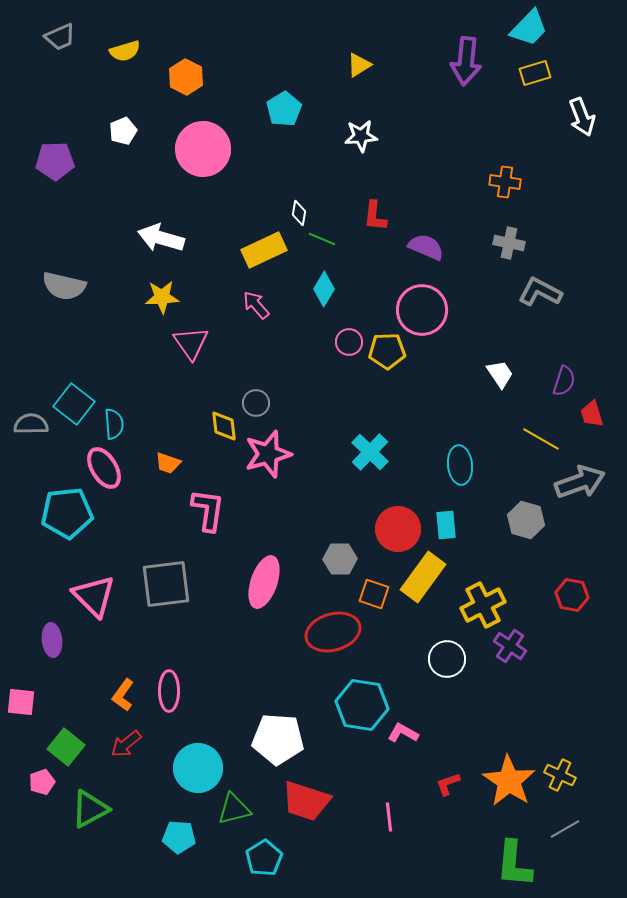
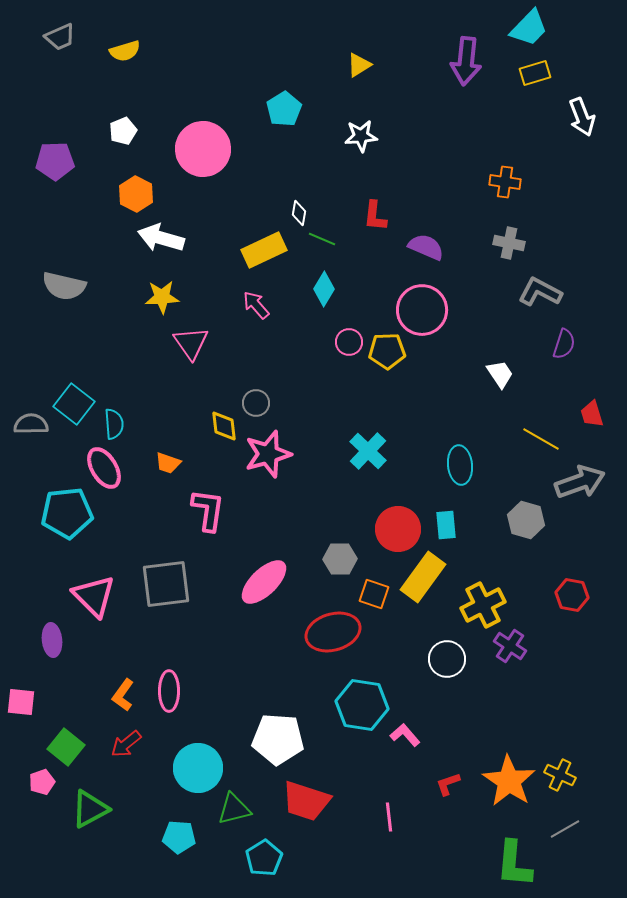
orange hexagon at (186, 77): moved 50 px left, 117 px down
purple semicircle at (564, 381): moved 37 px up
cyan cross at (370, 452): moved 2 px left, 1 px up
pink ellipse at (264, 582): rotated 27 degrees clockwise
pink L-shape at (403, 733): moved 2 px right, 2 px down; rotated 20 degrees clockwise
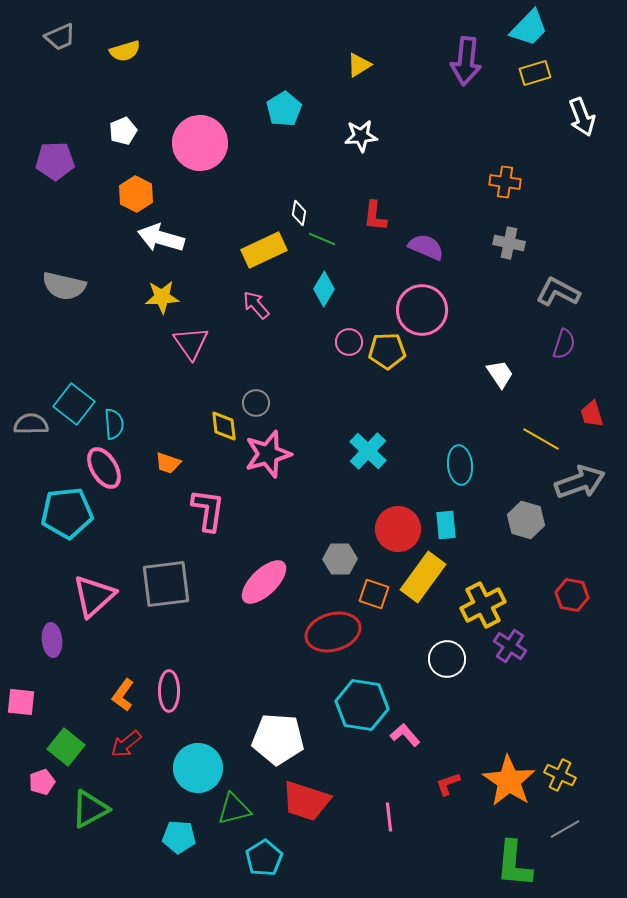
pink circle at (203, 149): moved 3 px left, 6 px up
gray L-shape at (540, 292): moved 18 px right
pink triangle at (94, 596): rotated 33 degrees clockwise
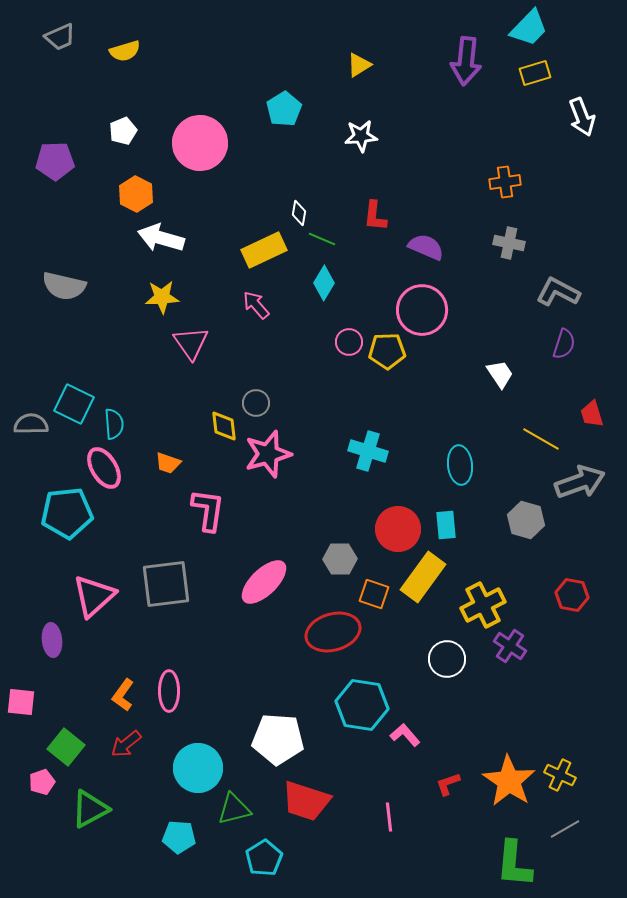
orange cross at (505, 182): rotated 16 degrees counterclockwise
cyan diamond at (324, 289): moved 6 px up
cyan square at (74, 404): rotated 12 degrees counterclockwise
cyan cross at (368, 451): rotated 27 degrees counterclockwise
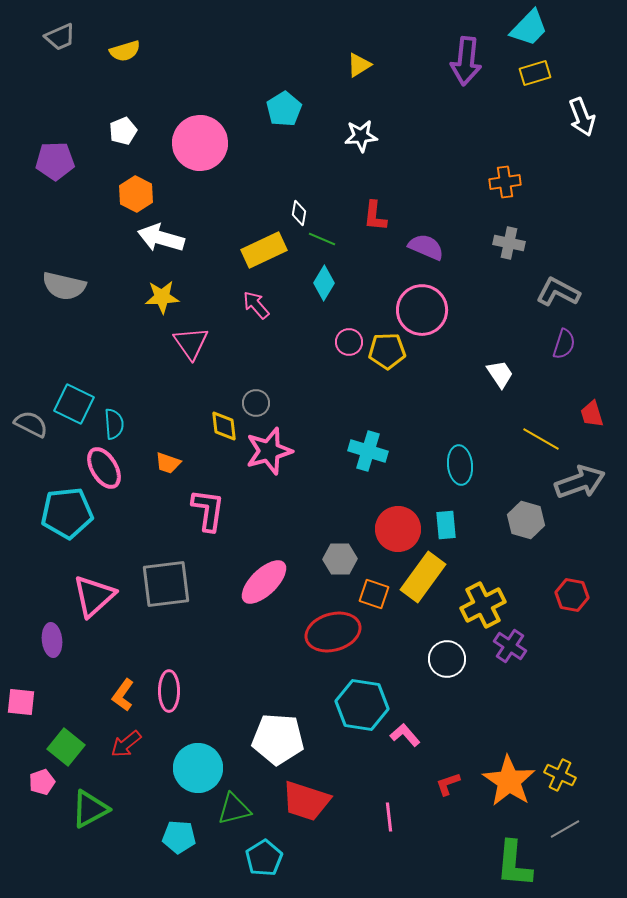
gray semicircle at (31, 424): rotated 28 degrees clockwise
pink star at (268, 454): moved 1 px right, 3 px up
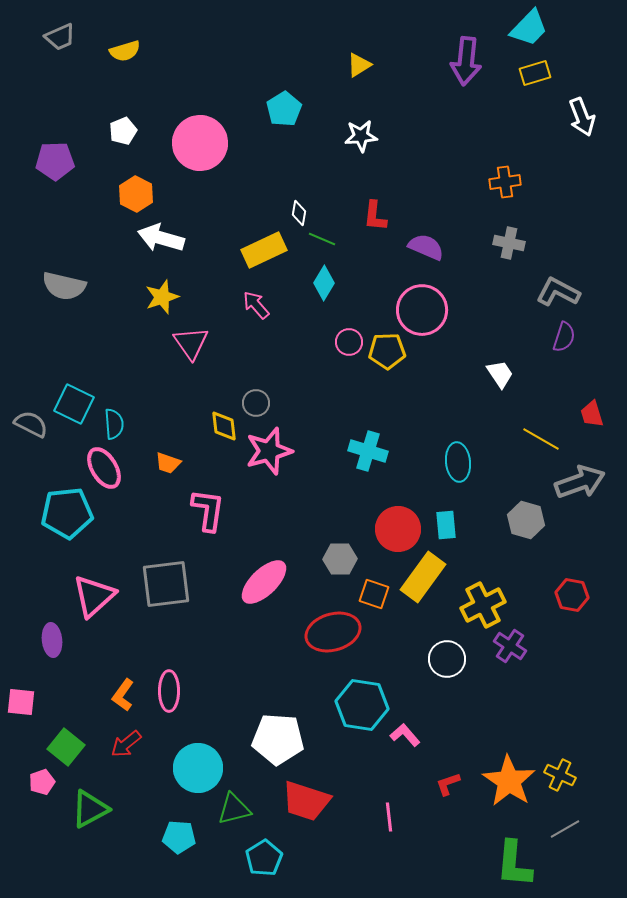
yellow star at (162, 297): rotated 16 degrees counterclockwise
purple semicircle at (564, 344): moved 7 px up
cyan ellipse at (460, 465): moved 2 px left, 3 px up
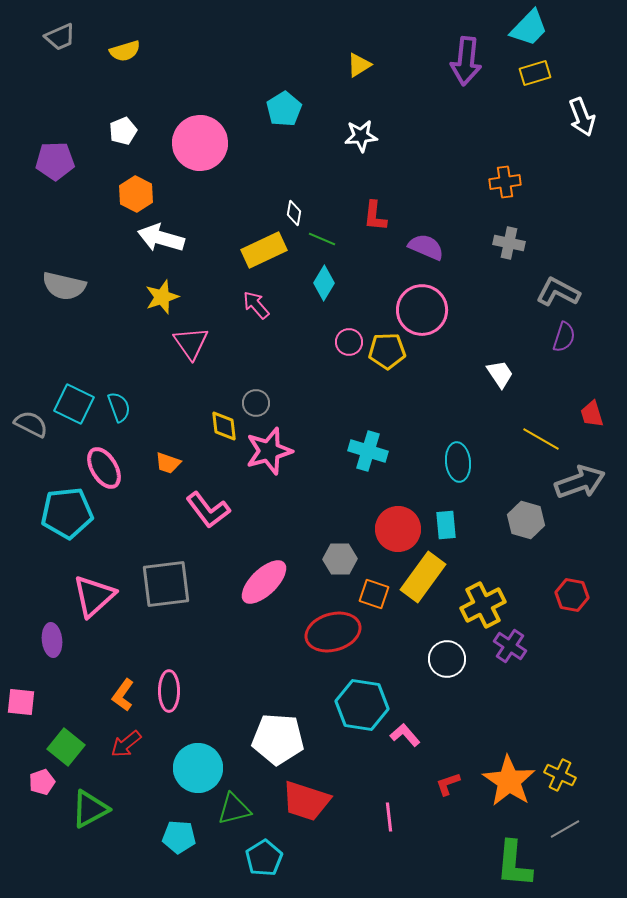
white diamond at (299, 213): moved 5 px left
cyan semicircle at (114, 424): moved 5 px right, 17 px up; rotated 16 degrees counterclockwise
pink L-shape at (208, 510): rotated 135 degrees clockwise
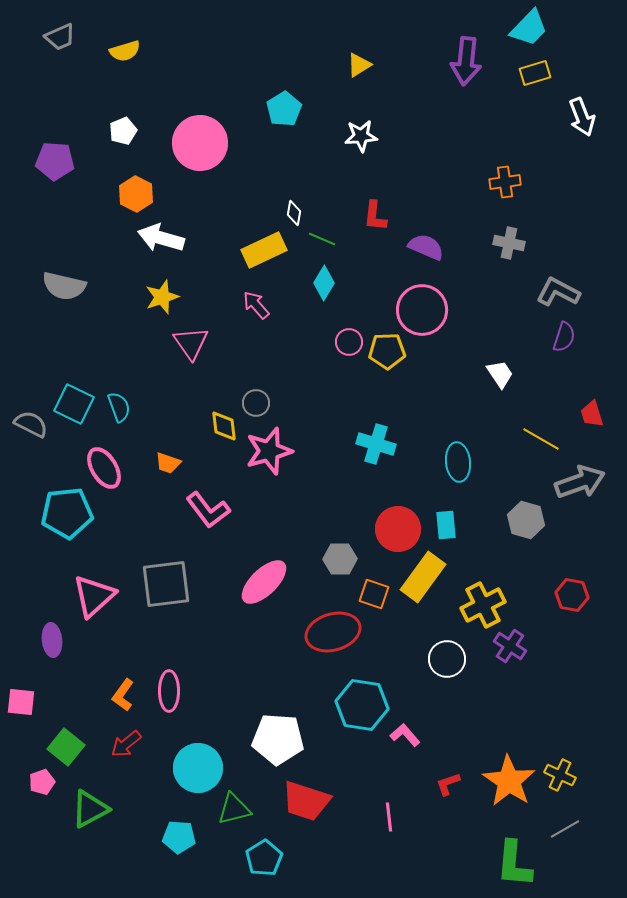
purple pentagon at (55, 161): rotated 6 degrees clockwise
cyan cross at (368, 451): moved 8 px right, 7 px up
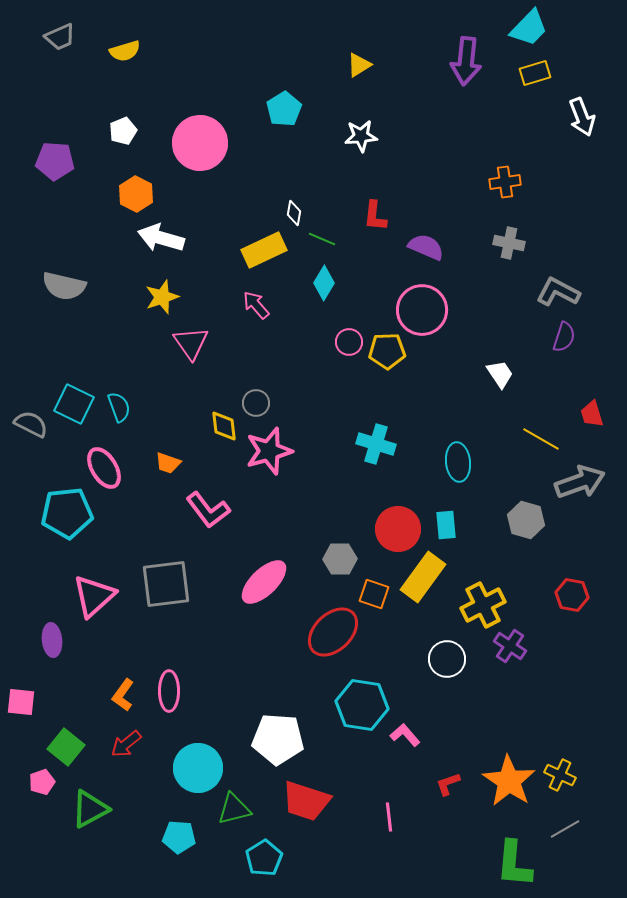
red ellipse at (333, 632): rotated 28 degrees counterclockwise
